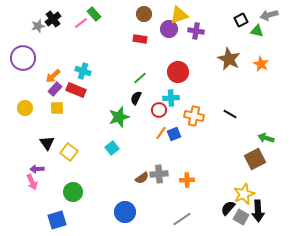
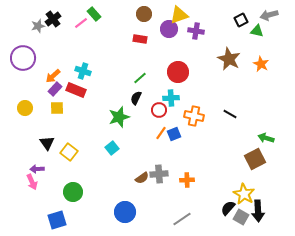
yellow star at (244, 194): rotated 20 degrees counterclockwise
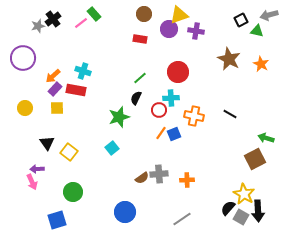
red rectangle at (76, 90): rotated 12 degrees counterclockwise
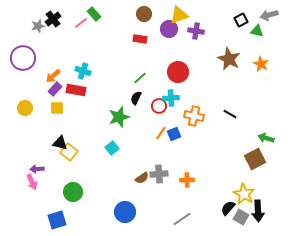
red circle at (159, 110): moved 4 px up
black triangle at (47, 143): moved 13 px right; rotated 42 degrees counterclockwise
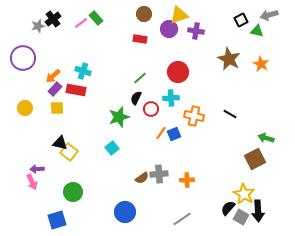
green rectangle at (94, 14): moved 2 px right, 4 px down
red circle at (159, 106): moved 8 px left, 3 px down
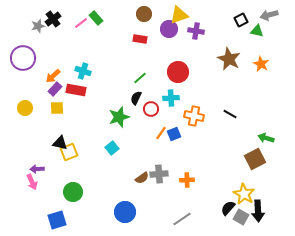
yellow square at (69, 152): rotated 30 degrees clockwise
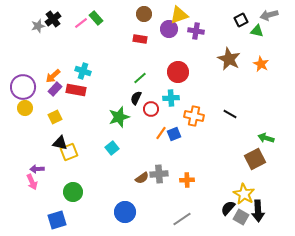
purple circle at (23, 58): moved 29 px down
yellow square at (57, 108): moved 2 px left, 9 px down; rotated 24 degrees counterclockwise
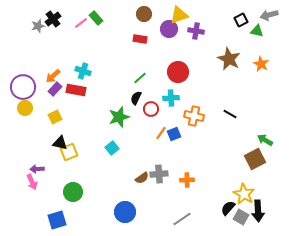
green arrow at (266, 138): moved 1 px left, 2 px down; rotated 14 degrees clockwise
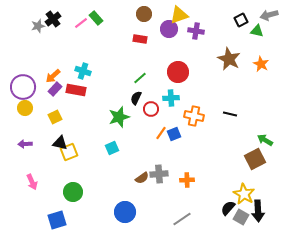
black line at (230, 114): rotated 16 degrees counterclockwise
cyan square at (112, 148): rotated 16 degrees clockwise
purple arrow at (37, 169): moved 12 px left, 25 px up
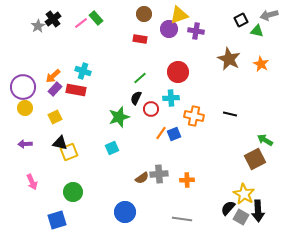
gray star at (38, 26): rotated 16 degrees counterclockwise
gray line at (182, 219): rotated 42 degrees clockwise
